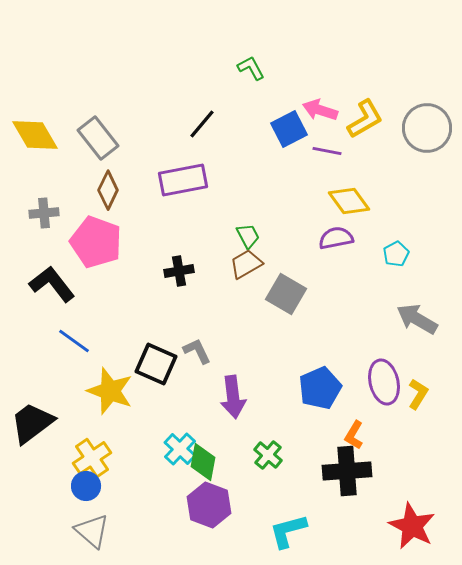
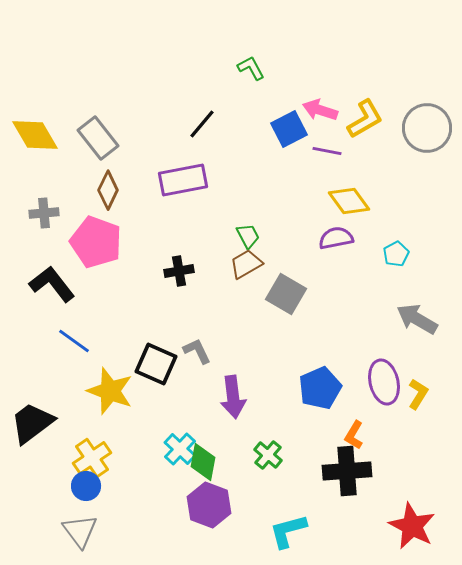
gray triangle at (92, 531): moved 12 px left; rotated 12 degrees clockwise
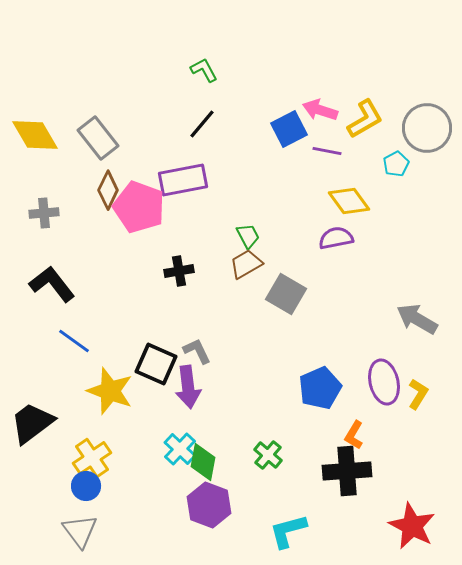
green L-shape at (251, 68): moved 47 px left, 2 px down
pink pentagon at (96, 242): moved 43 px right, 35 px up
cyan pentagon at (396, 254): moved 90 px up
purple arrow at (233, 397): moved 45 px left, 10 px up
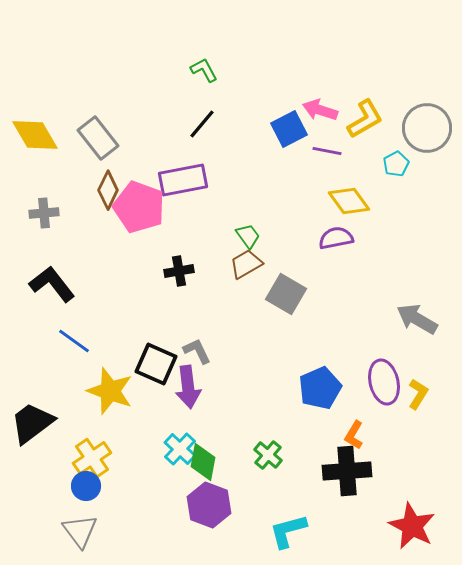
green trapezoid at (248, 236): rotated 8 degrees counterclockwise
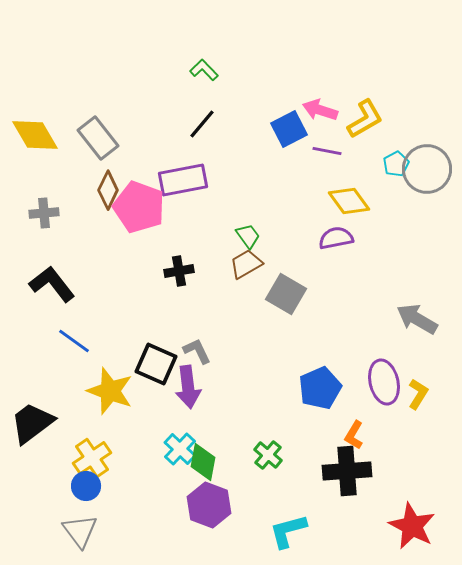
green L-shape at (204, 70): rotated 16 degrees counterclockwise
gray circle at (427, 128): moved 41 px down
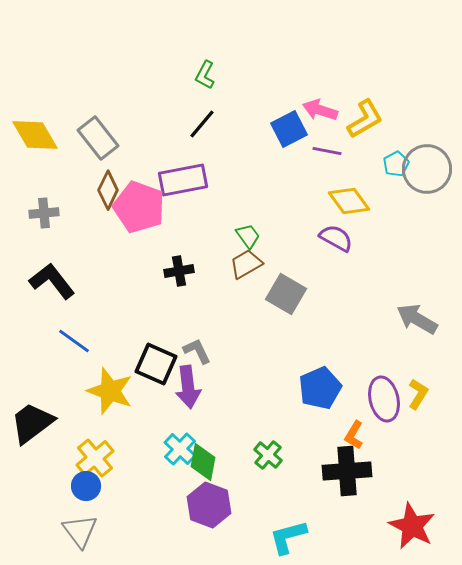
green L-shape at (204, 70): moved 1 px right, 5 px down; rotated 108 degrees counterclockwise
purple semicircle at (336, 238): rotated 40 degrees clockwise
black L-shape at (52, 284): moved 3 px up
purple ellipse at (384, 382): moved 17 px down
yellow cross at (92, 458): moved 3 px right; rotated 6 degrees counterclockwise
cyan L-shape at (288, 531): moved 6 px down
